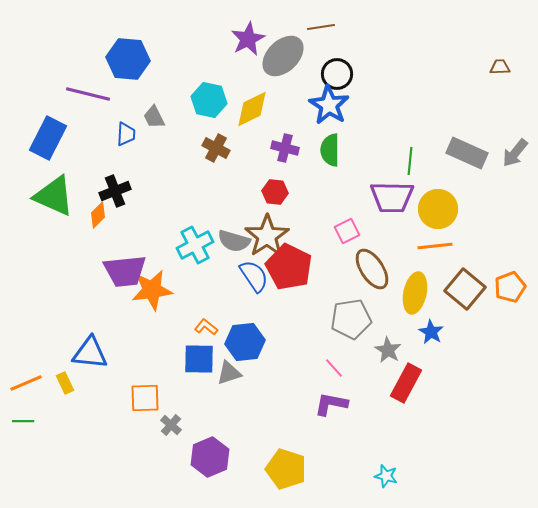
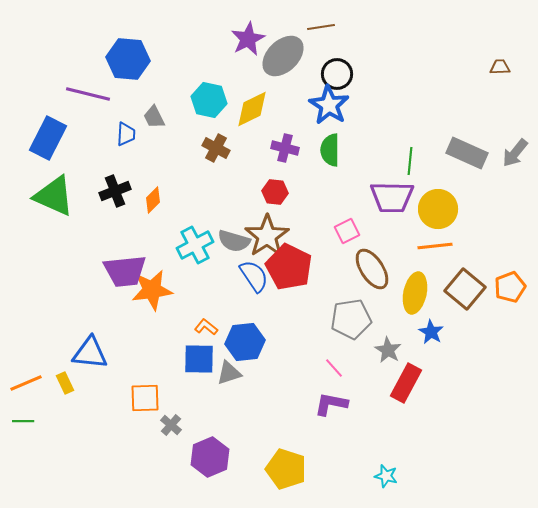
orange diamond at (98, 215): moved 55 px right, 15 px up
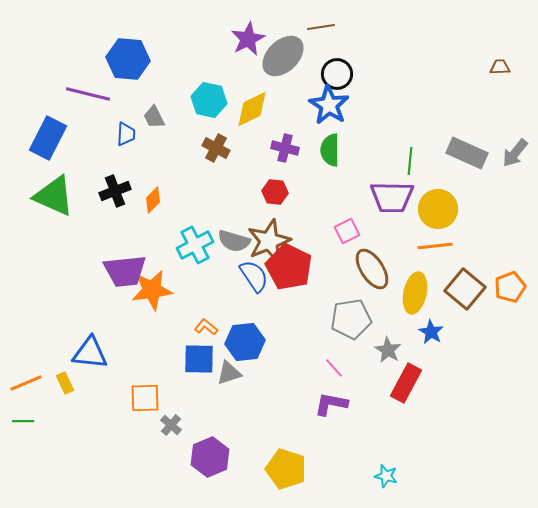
brown star at (267, 236): moved 2 px right, 5 px down; rotated 12 degrees clockwise
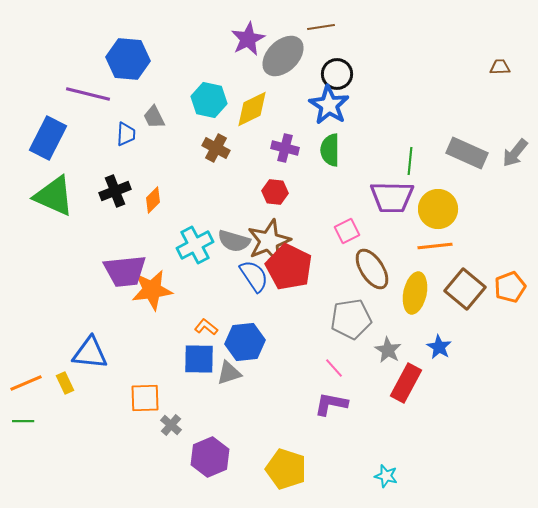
blue star at (431, 332): moved 8 px right, 15 px down
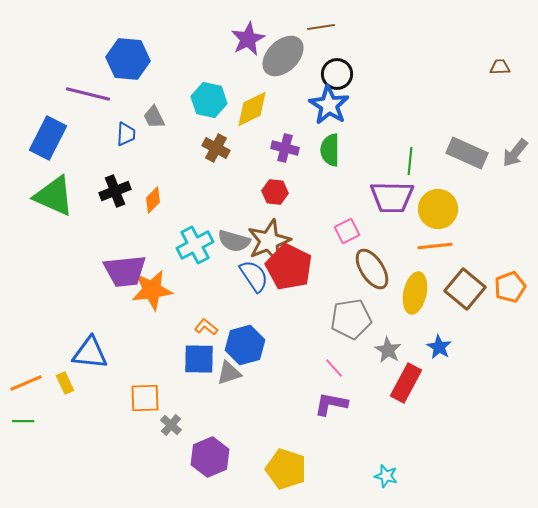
blue hexagon at (245, 342): moved 3 px down; rotated 9 degrees counterclockwise
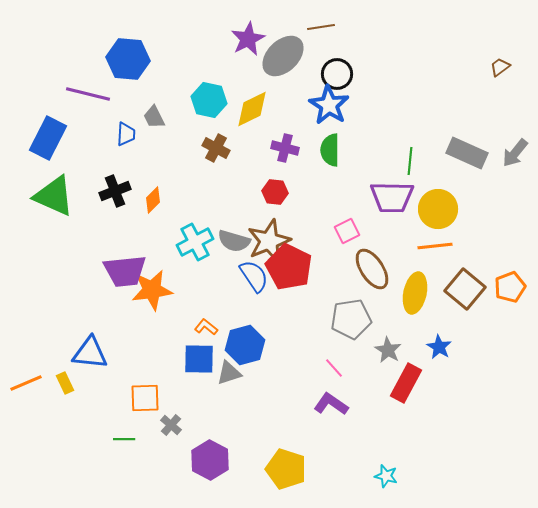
brown trapezoid at (500, 67): rotated 35 degrees counterclockwise
cyan cross at (195, 245): moved 3 px up
purple L-shape at (331, 404): rotated 24 degrees clockwise
green line at (23, 421): moved 101 px right, 18 px down
purple hexagon at (210, 457): moved 3 px down; rotated 9 degrees counterclockwise
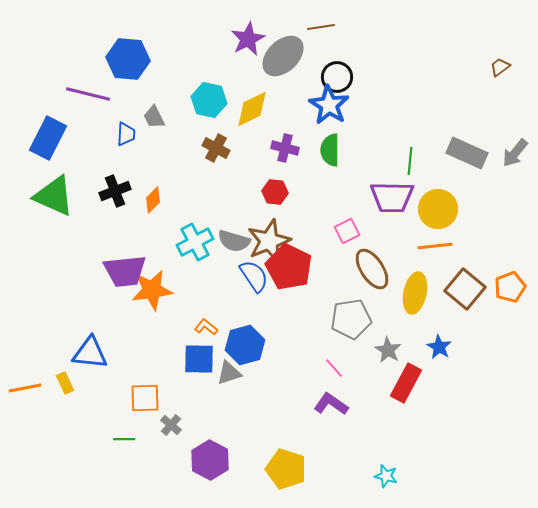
black circle at (337, 74): moved 3 px down
orange line at (26, 383): moved 1 px left, 5 px down; rotated 12 degrees clockwise
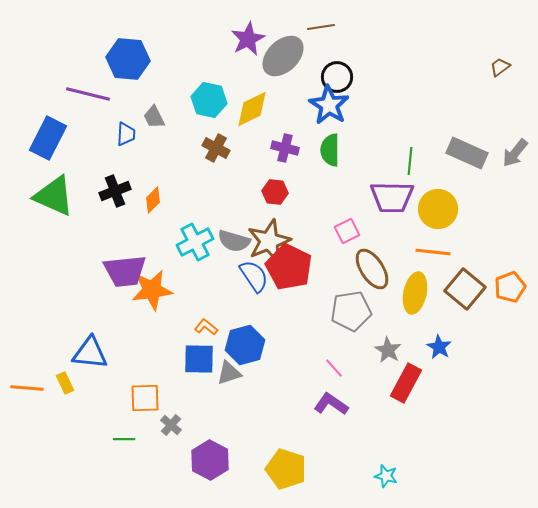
orange line at (435, 246): moved 2 px left, 6 px down; rotated 12 degrees clockwise
gray pentagon at (351, 319): moved 8 px up
orange line at (25, 388): moved 2 px right; rotated 16 degrees clockwise
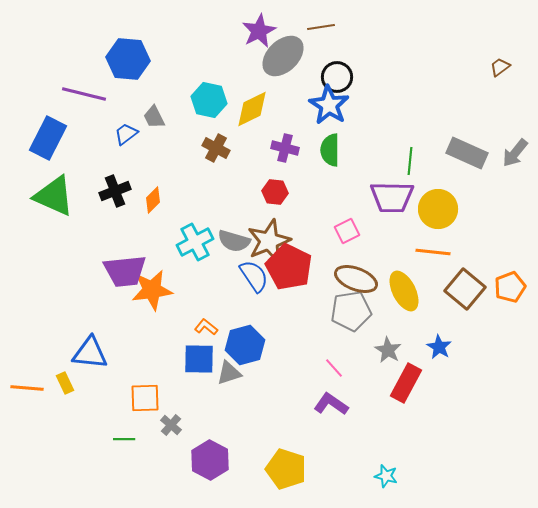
purple star at (248, 39): moved 11 px right, 8 px up
purple line at (88, 94): moved 4 px left
blue trapezoid at (126, 134): rotated 130 degrees counterclockwise
brown ellipse at (372, 269): moved 16 px left, 10 px down; rotated 36 degrees counterclockwise
yellow ellipse at (415, 293): moved 11 px left, 2 px up; rotated 39 degrees counterclockwise
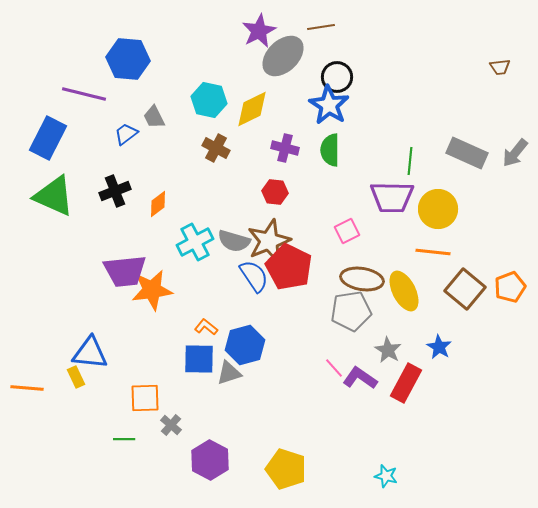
brown trapezoid at (500, 67): rotated 150 degrees counterclockwise
orange diamond at (153, 200): moved 5 px right, 4 px down; rotated 8 degrees clockwise
brown ellipse at (356, 279): moved 6 px right; rotated 12 degrees counterclockwise
yellow rectangle at (65, 383): moved 11 px right, 6 px up
purple L-shape at (331, 404): moved 29 px right, 26 px up
